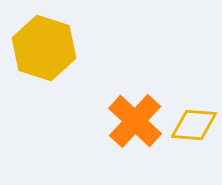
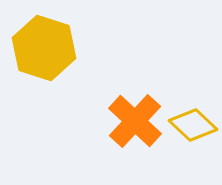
yellow diamond: moved 1 px left; rotated 39 degrees clockwise
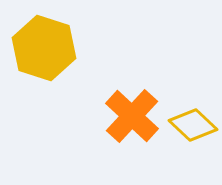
orange cross: moved 3 px left, 5 px up
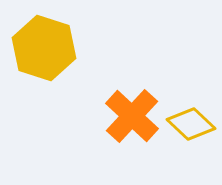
yellow diamond: moved 2 px left, 1 px up
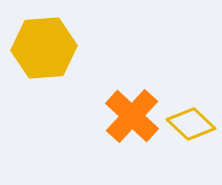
yellow hexagon: rotated 22 degrees counterclockwise
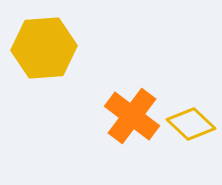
orange cross: rotated 6 degrees counterclockwise
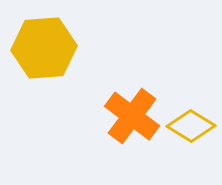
yellow diamond: moved 2 px down; rotated 12 degrees counterclockwise
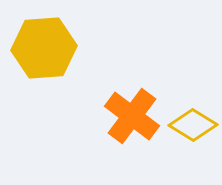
yellow diamond: moved 2 px right, 1 px up
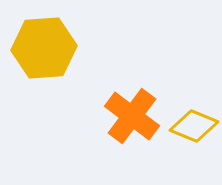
yellow diamond: moved 1 px right, 1 px down; rotated 9 degrees counterclockwise
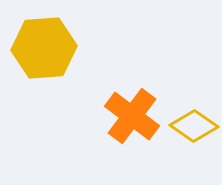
yellow diamond: rotated 12 degrees clockwise
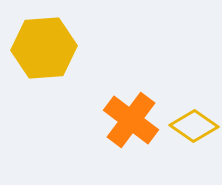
orange cross: moved 1 px left, 4 px down
